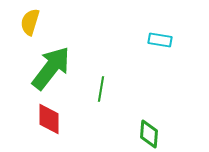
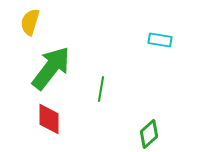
green diamond: rotated 44 degrees clockwise
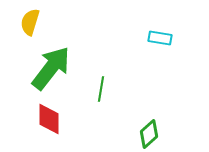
cyan rectangle: moved 2 px up
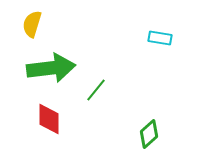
yellow semicircle: moved 2 px right, 2 px down
green arrow: rotated 45 degrees clockwise
green line: moved 5 px left, 1 px down; rotated 30 degrees clockwise
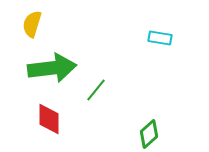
green arrow: moved 1 px right
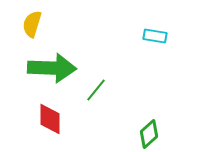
cyan rectangle: moved 5 px left, 2 px up
green arrow: rotated 9 degrees clockwise
red diamond: moved 1 px right
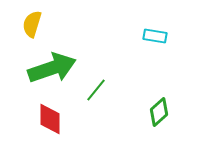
green arrow: rotated 21 degrees counterclockwise
green diamond: moved 10 px right, 22 px up
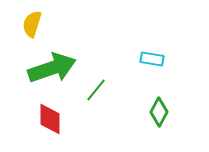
cyan rectangle: moved 3 px left, 23 px down
green diamond: rotated 20 degrees counterclockwise
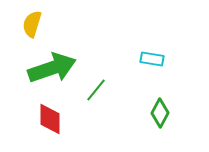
green diamond: moved 1 px right, 1 px down
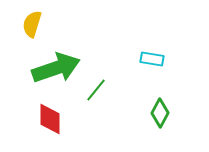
green arrow: moved 4 px right
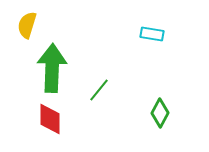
yellow semicircle: moved 5 px left, 1 px down
cyan rectangle: moved 25 px up
green arrow: moved 4 px left; rotated 69 degrees counterclockwise
green line: moved 3 px right
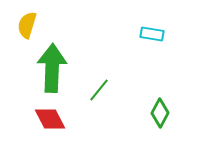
red diamond: rotated 28 degrees counterclockwise
